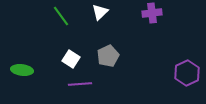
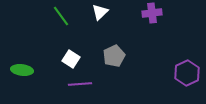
gray pentagon: moved 6 px right
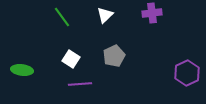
white triangle: moved 5 px right, 3 px down
green line: moved 1 px right, 1 px down
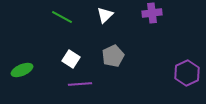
green line: rotated 25 degrees counterclockwise
gray pentagon: moved 1 px left
green ellipse: rotated 30 degrees counterclockwise
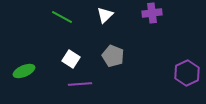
gray pentagon: rotated 25 degrees counterclockwise
green ellipse: moved 2 px right, 1 px down
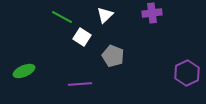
white square: moved 11 px right, 22 px up
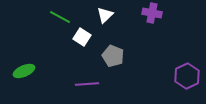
purple cross: rotated 18 degrees clockwise
green line: moved 2 px left
purple hexagon: moved 3 px down
purple line: moved 7 px right
